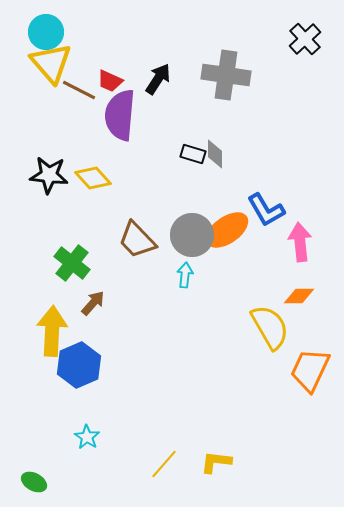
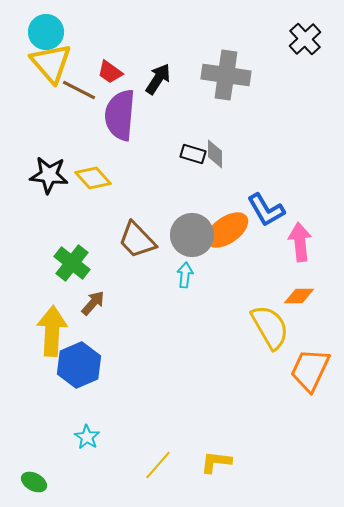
red trapezoid: moved 9 px up; rotated 12 degrees clockwise
yellow line: moved 6 px left, 1 px down
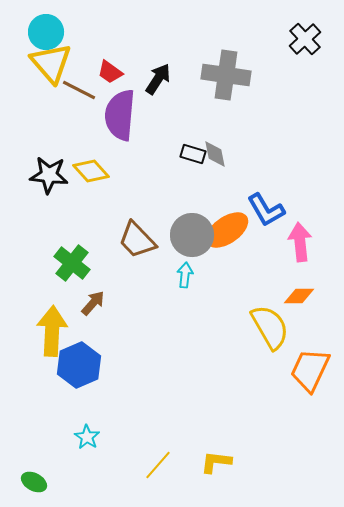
gray diamond: rotated 12 degrees counterclockwise
yellow diamond: moved 2 px left, 7 px up
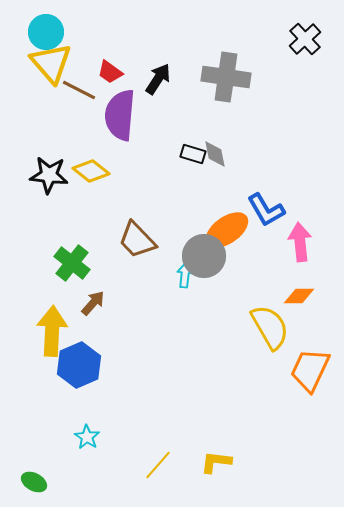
gray cross: moved 2 px down
yellow diamond: rotated 9 degrees counterclockwise
gray circle: moved 12 px right, 21 px down
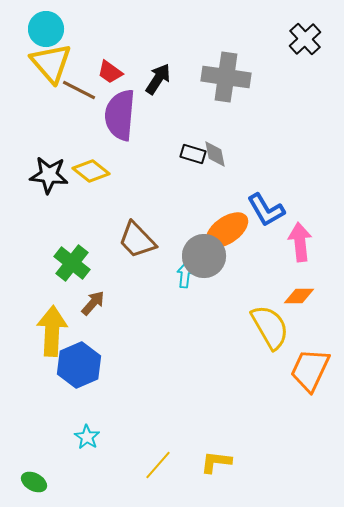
cyan circle: moved 3 px up
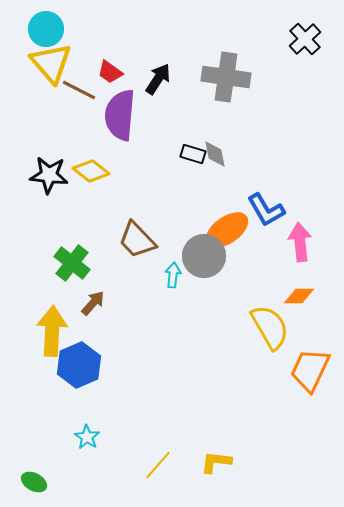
cyan arrow: moved 12 px left
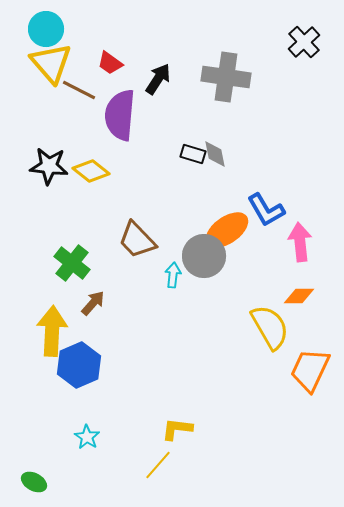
black cross: moved 1 px left, 3 px down
red trapezoid: moved 9 px up
black star: moved 9 px up
yellow L-shape: moved 39 px left, 33 px up
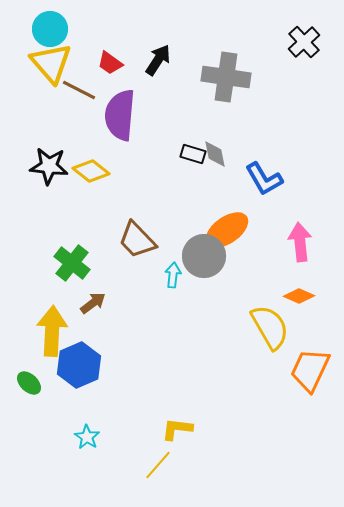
cyan circle: moved 4 px right
black arrow: moved 19 px up
blue L-shape: moved 2 px left, 31 px up
orange diamond: rotated 24 degrees clockwise
brown arrow: rotated 12 degrees clockwise
green ellipse: moved 5 px left, 99 px up; rotated 15 degrees clockwise
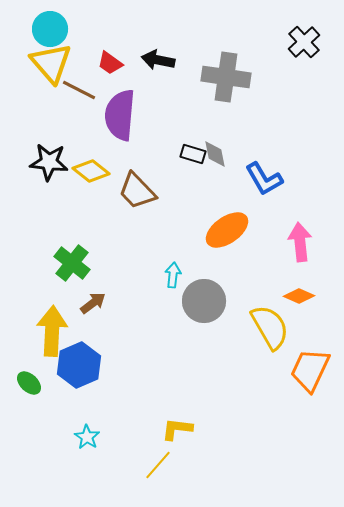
black arrow: rotated 112 degrees counterclockwise
black star: moved 4 px up
brown trapezoid: moved 49 px up
gray circle: moved 45 px down
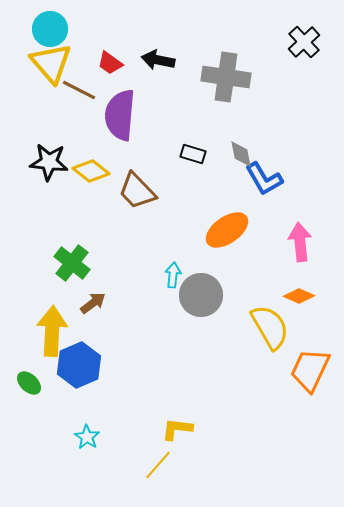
gray diamond: moved 26 px right
gray circle: moved 3 px left, 6 px up
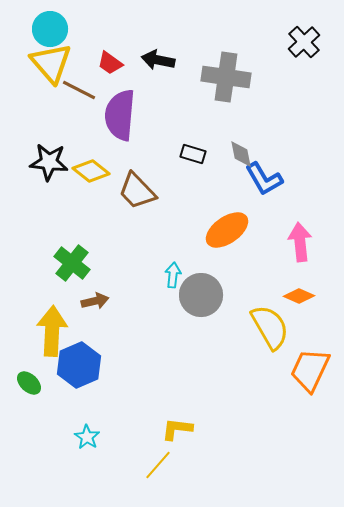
brown arrow: moved 2 px right, 2 px up; rotated 24 degrees clockwise
